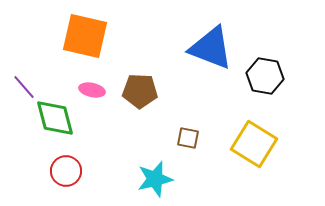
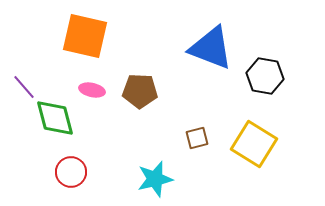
brown square: moved 9 px right; rotated 25 degrees counterclockwise
red circle: moved 5 px right, 1 px down
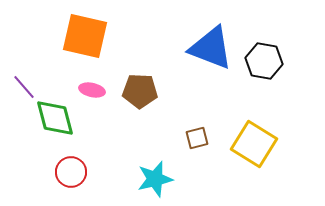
black hexagon: moved 1 px left, 15 px up
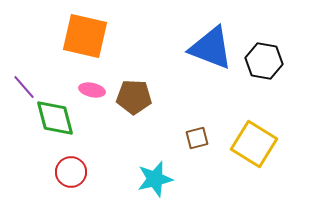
brown pentagon: moved 6 px left, 6 px down
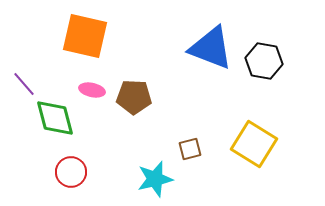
purple line: moved 3 px up
brown square: moved 7 px left, 11 px down
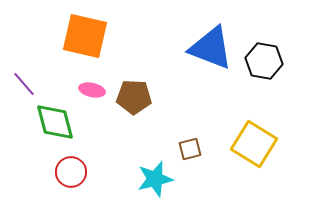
green diamond: moved 4 px down
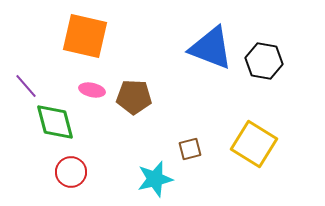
purple line: moved 2 px right, 2 px down
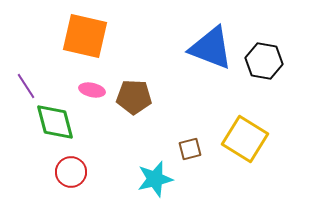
purple line: rotated 8 degrees clockwise
yellow square: moved 9 px left, 5 px up
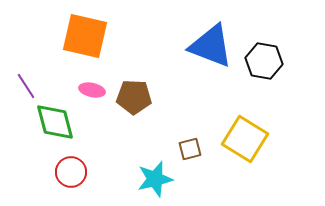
blue triangle: moved 2 px up
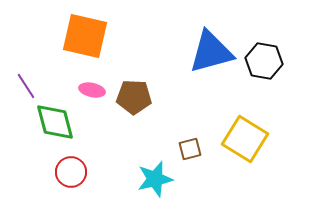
blue triangle: moved 6 px down; rotated 36 degrees counterclockwise
